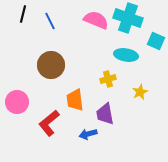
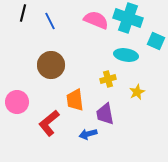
black line: moved 1 px up
yellow star: moved 3 px left
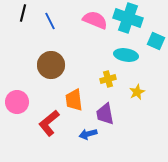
pink semicircle: moved 1 px left
orange trapezoid: moved 1 px left
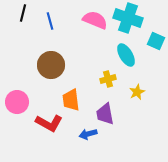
blue line: rotated 12 degrees clockwise
cyan ellipse: rotated 50 degrees clockwise
orange trapezoid: moved 3 px left
red L-shape: rotated 112 degrees counterclockwise
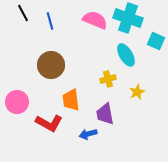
black line: rotated 42 degrees counterclockwise
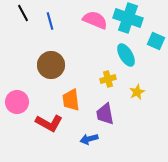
blue arrow: moved 1 px right, 5 px down
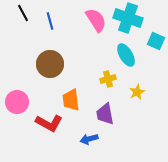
pink semicircle: moved 1 px right; rotated 35 degrees clockwise
brown circle: moved 1 px left, 1 px up
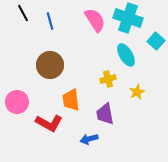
pink semicircle: moved 1 px left
cyan square: rotated 18 degrees clockwise
brown circle: moved 1 px down
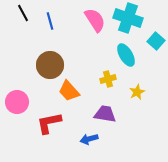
orange trapezoid: moved 2 px left, 9 px up; rotated 35 degrees counterclockwise
purple trapezoid: rotated 110 degrees clockwise
red L-shape: rotated 140 degrees clockwise
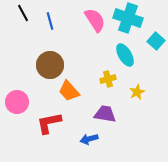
cyan ellipse: moved 1 px left
